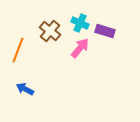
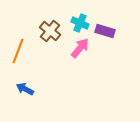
orange line: moved 1 px down
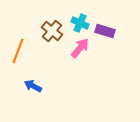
brown cross: moved 2 px right
blue arrow: moved 8 px right, 3 px up
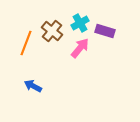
cyan cross: rotated 36 degrees clockwise
orange line: moved 8 px right, 8 px up
